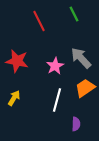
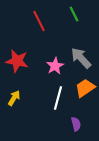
white line: moved 1 px right, 2 px up
purple semicircle: rotated 16 degrees counterclockwise
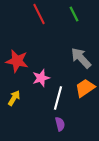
red line: moved 7 px up
pink star: moved 14 px left, 12 px down; rotated 12 degrees clockwise
purple semicircle: moved 16 px left
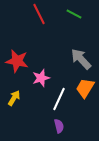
green line: rotated 35 degrees counterclockwise
gray arrow: moved 1 px down
orange trapezoid: rotated 25 degrees counterclockwise
white line: moved 1 px right, 1 px down; rotated 10 degrees clockwise
purple semicircle: moved 1 px left, 2 px down
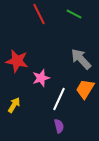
orange trapezoid: moved 1 px down
yellow arrow: moved 7 px down
